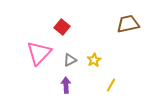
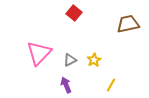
red square: moved 12 px right, 14 px up
purple arrow: rotated 21 degrees counterclockwise
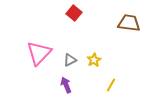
brown trapezoid: moved 1 px right, 1 px up; rotated 20 degrees clockwise
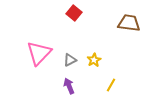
purple arrow: moved 3 px right, 1 px down
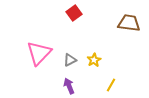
red square: rotated 14 degrees clockwise
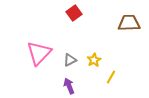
brown trapezoid: rotated 10 degrees counterclockwise
yellow line: moved 8 px up
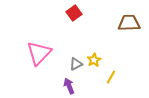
gray triangle: moved 6 px right, 4 px down
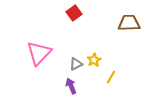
purple arrow: moved 2 px right
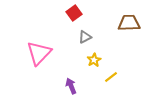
gray triangle: moved 9 px right, 27 px up
yellow line: rotated 24 degrees clockwise
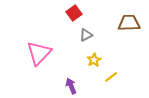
gray triangle: moved 1 px right, 2 px up
